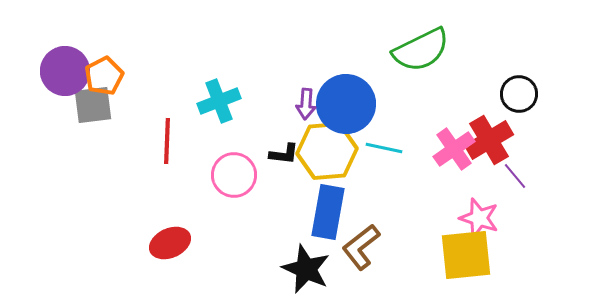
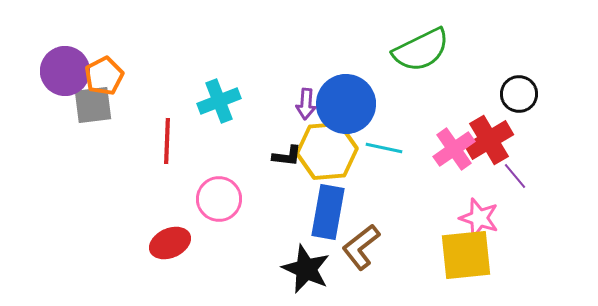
black L-shape: moved 3 px right, 2 px down
pink circle: moved 15 px left, 24 px down
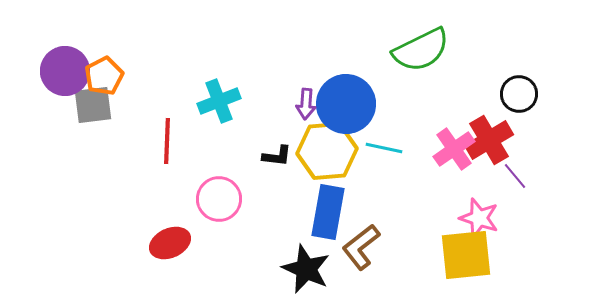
black L-shape: moved 10 px left
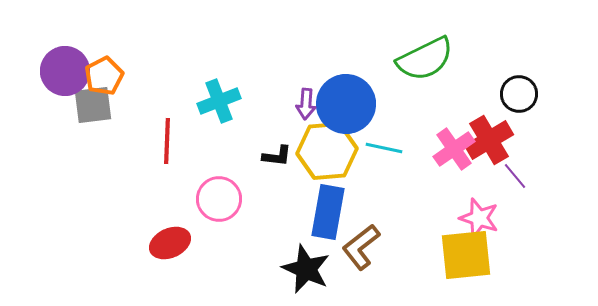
green semicircle: moved 4 px right, 9 px down
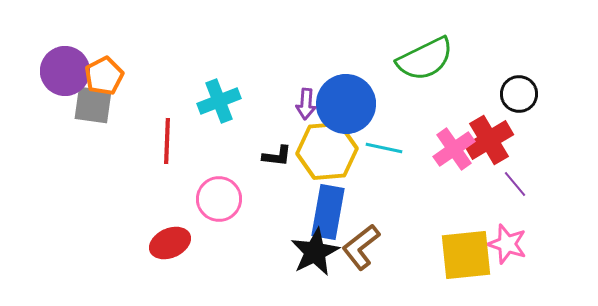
gray square: rotated 15 degrees clockwise
purple line: moved 8 px down
pink star: moved 28 px right, 26 px down
black star: moved 9 px right, 17 px up; rotated 21 degrees clockwise
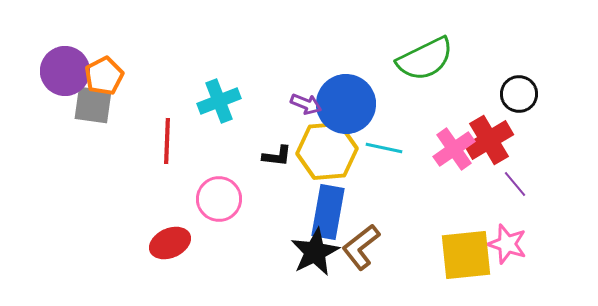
purple arrow: rotated 72 degrees counterclockwise
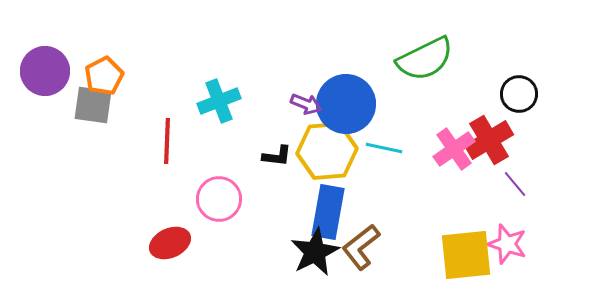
purple circle: moved 20 px left
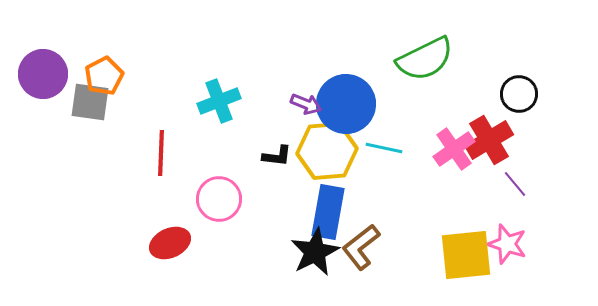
purple circle: moved 2 px left, 3 px down
gray square: moved 3 px left, 3 px up
red line: moved 6 px left, 12 px down
